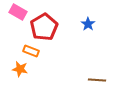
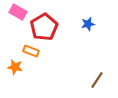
blue star: rotated 24 degrees clockwise
orange star: moved 5 px left, 2 px up
brown line: rotated 60 degrees counterclockwise
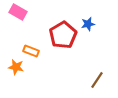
red pentagon: moved 19 px right, 8 px down
orange star: moved 1 px right
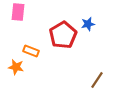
pink rectangle: rotated 66 degrees clockwise
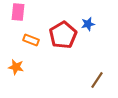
orange rectangle: moved 11 px up
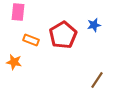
blue star: moved 6 px right, 1 px down
orange star: moved 2 px left, 5 px up
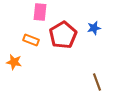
pink rectangle: moved 22 px right
blue star: moved 3 px down
brown line: moved 2 px down; rotated 54 degrees counterclockwise
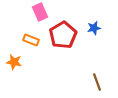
pink rectangle: rotated 30 degrees counterclockwise
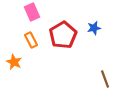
pink rectangle: moved 8 px left
orange rectangle: rotated 42 degrees clockwise
orange star: rotated 14 degrees clockwise
brown line: moved 8 px right, 3 px up
